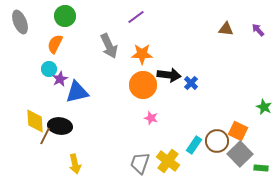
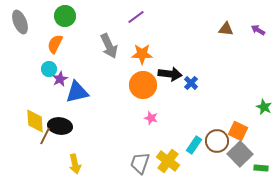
purple arrow: rotated 16 degrees counterclockwise
black arrow: moved 1 px right, 1 px up
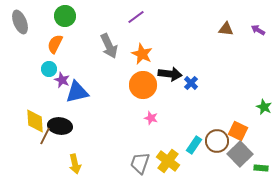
orange star: rotated 25 degrees clockwise
purple star: moved 2 px right, 1 px down; rotated 21 degrees counterclockwise
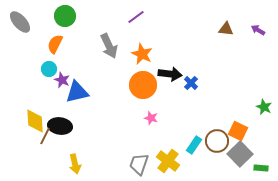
gray ellipse: rotated 20 degrees counterclockwise
gray trapezoid: moved 1 px left, 1 px down
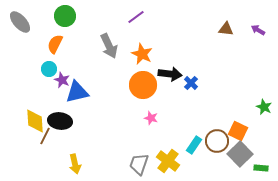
black ellipse: moved 5 px up
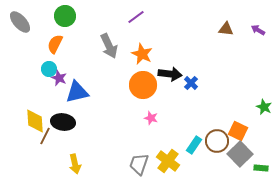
purple star: moved 3 px left, 2 px up
black ellipse: moved 3 px right, 1 px down
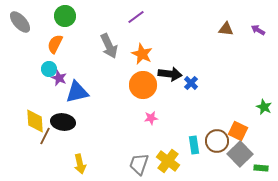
pink star: rotated 24 degrees counterclockwise
cyan rectangle: rotated 42 degrees counterclockwise
yellow arrow: moved 5 px right
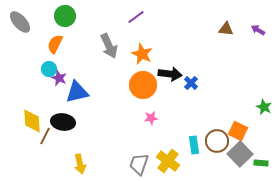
yellow diamond: moved 3 px left
green rectangle: moved 5 px up
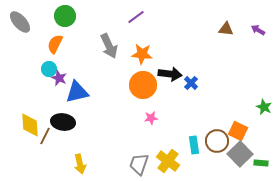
orange star: rotated 20 degrees counterclockwise
yellow diamond: moved 2 px left, 4 px down
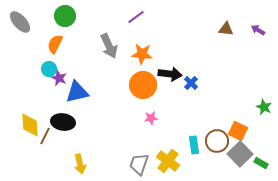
green rectangle: rotated 24 degrees clockwise
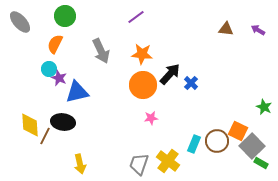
gray arrow: moved 8 px left, 5 px down
black arrow: rotated 55 degrees counterclockwise
cyan rectangle: moved 1 px up; rotated 30 degrees clockwise
gray square: moved 12 px right, 8 px up
